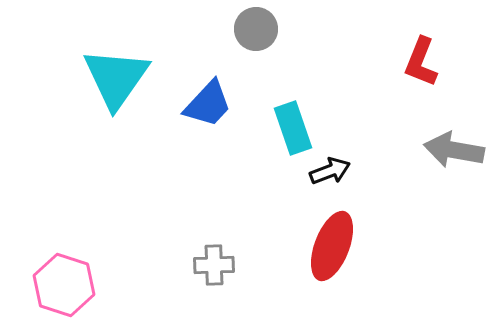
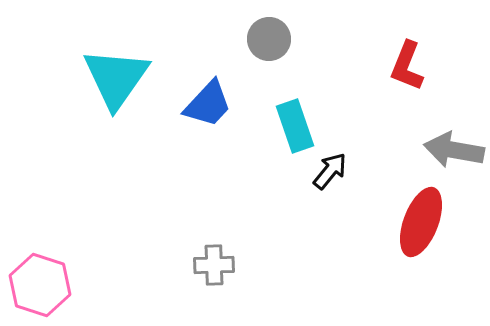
gray circle: moved 13 px right, 10 px down
red L-shape: moved 14 px left, 4 px down
cyan rectangle: moved 2 px right, 2 px up
black arrow: rotated 30 degrees counterclockwise
red ellipse: moved 89 px right, 24 px up
pink hexagon: moved 24 px left
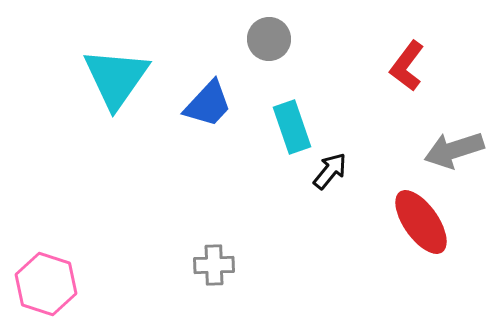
red L-shape: rotated 15 degrees clockwise
cyan rectangle: moved 3 px left, 1 px down
gray arrow: rotated 28 degrees counterclockwise
red ellipse: rotated 56 degrees counterclockwise
pink hexagon: moved 6 px right, 1 px up
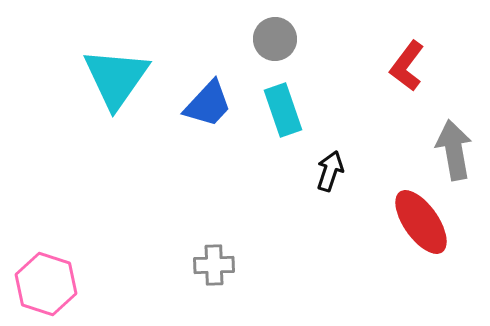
gray circle: moved 6 px right
cyan rectangle: moved 9 px left, 17 px up
gray arrow: rotated 98 degrees clockwise
black arrow: rotated 21 degrees counterclockwise
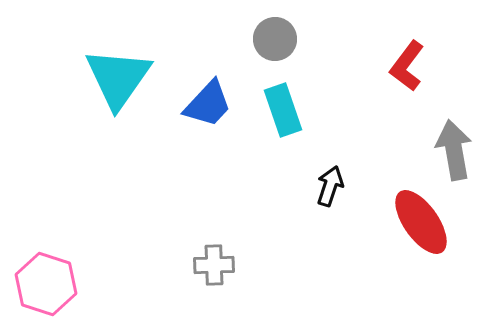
cyan triangle: moved 2 px right
black arrow: moved 15 px down
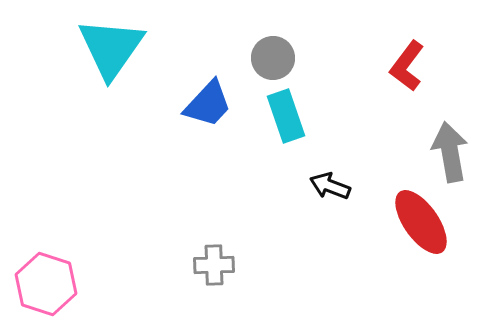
gray circle: moved 2 px left, 19 px down
cyan triangle: moved 7 px left, 30 px up
cyan rectangle: moved 3 px right, 6 px down
gray arrow: moved 4 px left, 2 px down
black arrow: rotated 87 degrees counterclockwise
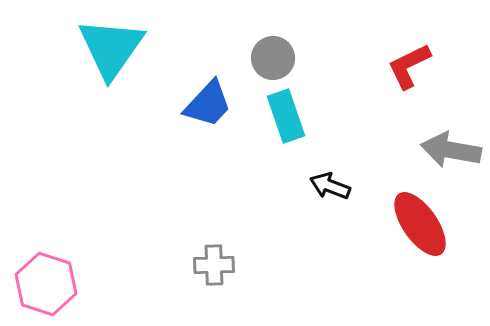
red L-shape: moved 2 px right; rotated 27 degrees clockwise
gray arrow: moved 1 px right, 2 px up; rotated 70 degrees counterclockwise
red ellipse: moved 1 px left, 2 px down
